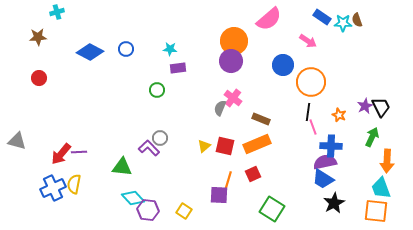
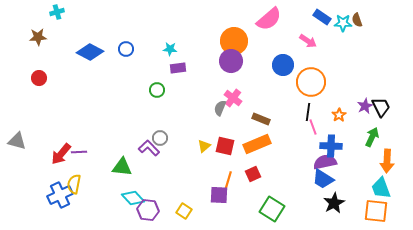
orange star at (339, 115): rotated 16 degrees clockwise
blue cross at (53, 188): moved 7 px right, 7 px down
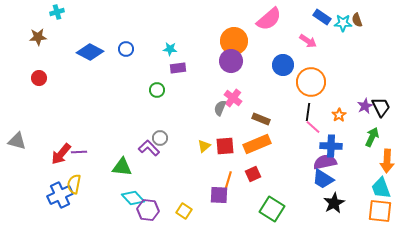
pink line at (313, 127): rotated 28 degrees counterclockwise
red square at (225, 146): rotated 18 degrees counterclockwise
orange square at (376, 211): moved 4 px right
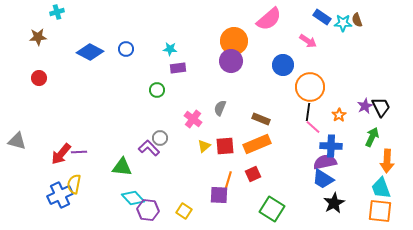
orange circle at (311, 82): moved 1 px left, 5 px down
pink cross at (233, 98): moved 40 px left, 21 px down
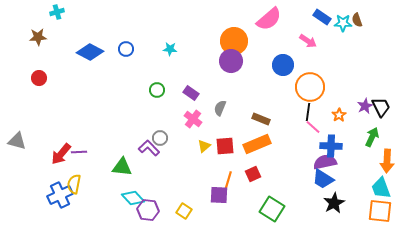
purple rectangle at (178, 68): moved 13 px right, 25 px down; rotated 42 degrees clockwise
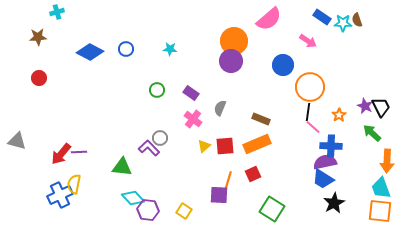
purple star at (365, 106): rotated 21 degrees counterclockwise
green arrow at (372, 137): moved 4 px up; rotated 72 degrees counterclockwise
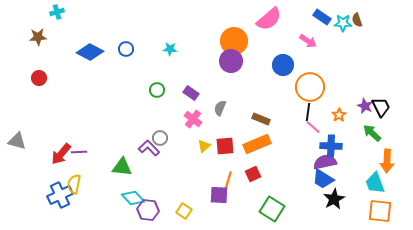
cyan trapezoid at (381, 188): moved 6 px left, 5 px up
black star at (334, 203): moved 4 px up
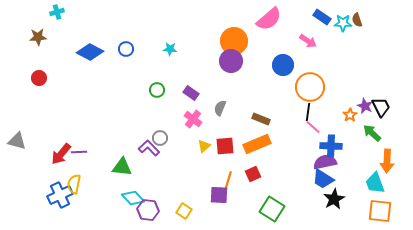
orange star at (339, 115): moved 11 px right
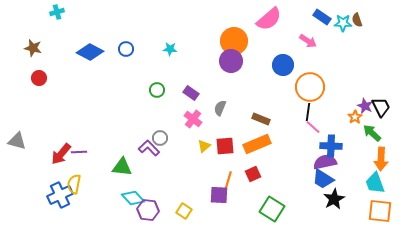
brown star at (38, 37): moved 5 px left, 11 px down; rotated 18 degrees clockwise
orange star at (350, 115): moved 5 px right, 2 px down
orange arrow at (387, 161): moved 6 px left, 2 px up
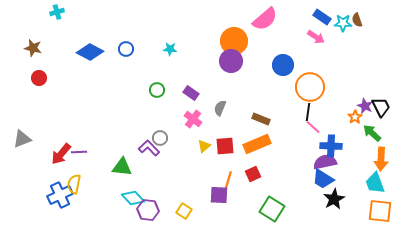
pink semicircle at (269, 19): moved 4 px left
pink arrow at (308, 41): moved 8 px right, 4 px up
gray triangle at (17, 141): moved 5 px right, 2 px up; rotated 36 degrees counterclockwise
